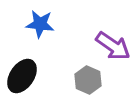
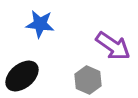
black ellipse: rotated 16 degrees clockwise
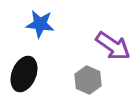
black ellipse: moved 2 px right, 2 px up; rotated 28 degrees counterclockwise
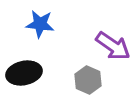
black ellipse: moved 1 px up; rotated 56 degrees clockwise
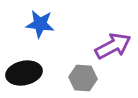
purple arrow: rotated 63 degrees counterclockwise
gray hexagon: moved 5 px left, 2 px up; rotated 20 degrees counterclockwise
